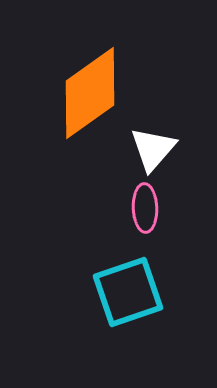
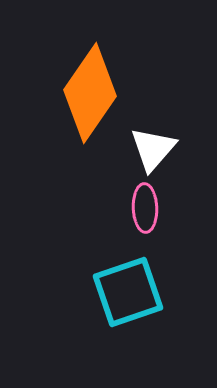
orange diamond: rotated 20 degrees counterclockwise
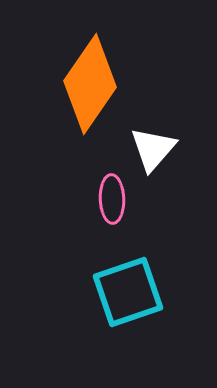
orange diamond: moved 9 px up
pink ellipse: moved 33 px left, 9 px up
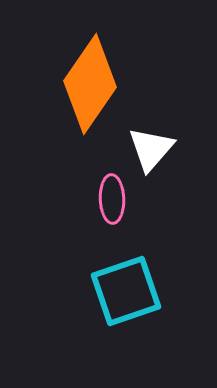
white triangle: moved 2 px left
cyan square: moved 2 px left, 1 px up
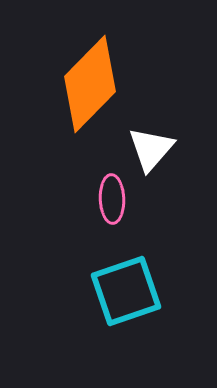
orange diamond: rotated 10 degrees clockwise
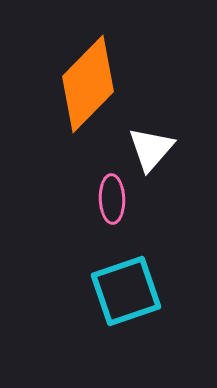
orange diamond: moved 2 px left
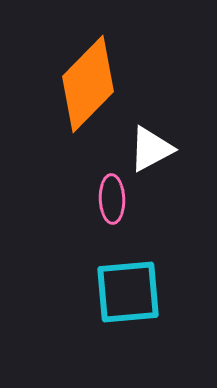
white triangle: rotated 21 degrees clockwise
cyan square: moved 2 px right, 1 px down; rotated 14 degrees clockwise
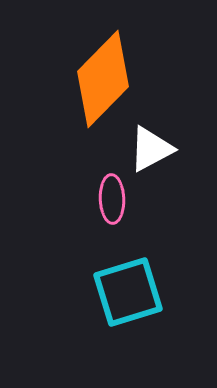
orange diamond: moved 15 px right, 5 px up
cyan square: rotated 12 degrees counterclockwise
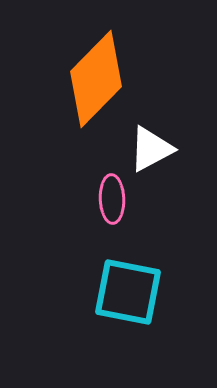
orange diamond: moved 7 px left
cyan square: rotated 28 degrees clockwise
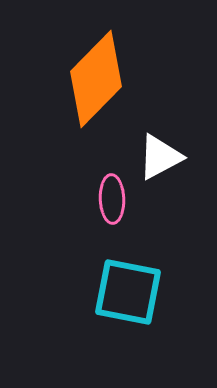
white triangle: moved 9 px right, 8 px down
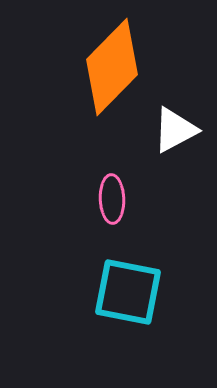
orange diamond: moved 16 px right, 12 px up
white triangle: moved 15 px right, 27 px up
